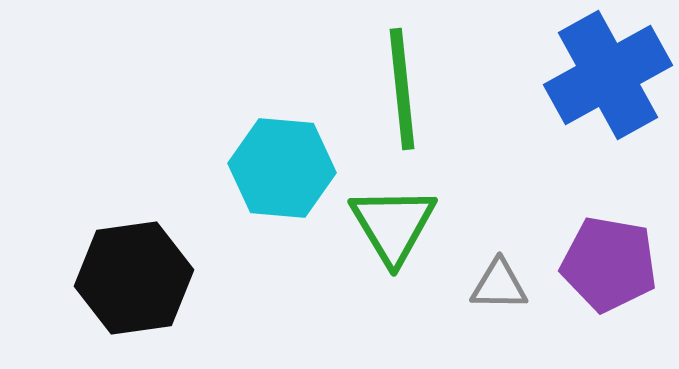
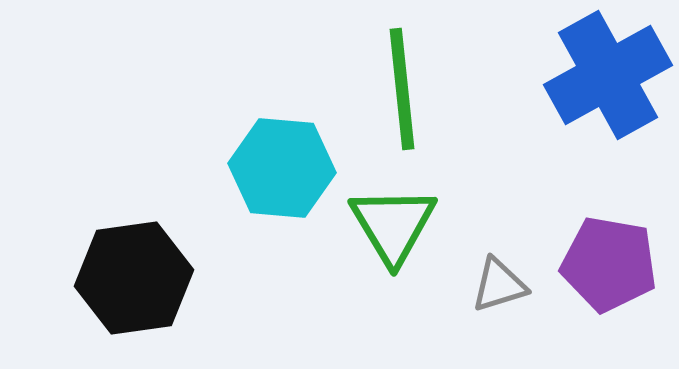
gray triangle: rotated 18 degrees counterclockwise
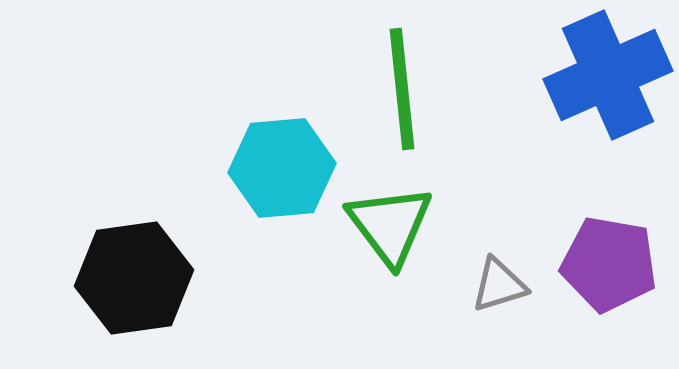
blue cross: rotated 5 degrees clockwise
cyan hexagon: rotated 10 degrees counterclockwise
green triangle: moved 3 px left; rotated 6 degrees counterclockwise
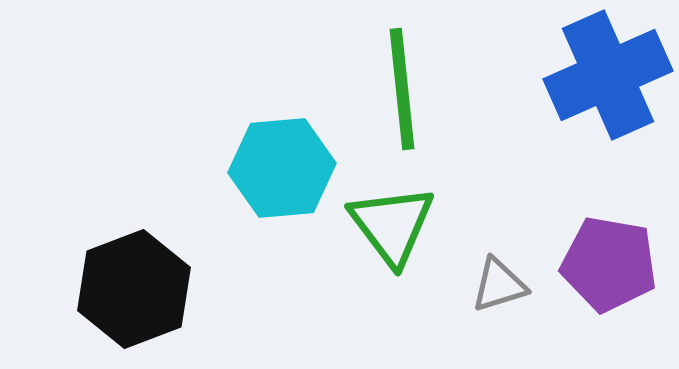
green triangle: moved 2 px right
black hexagon: moved 11 px down; rotated 13 degrees counterclockwise
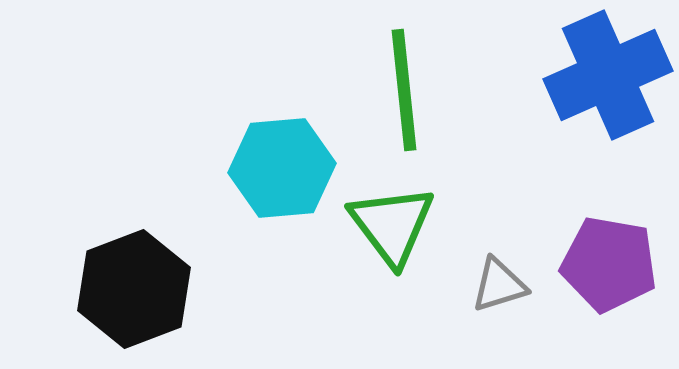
green line: moved 2 px right, 1 px down
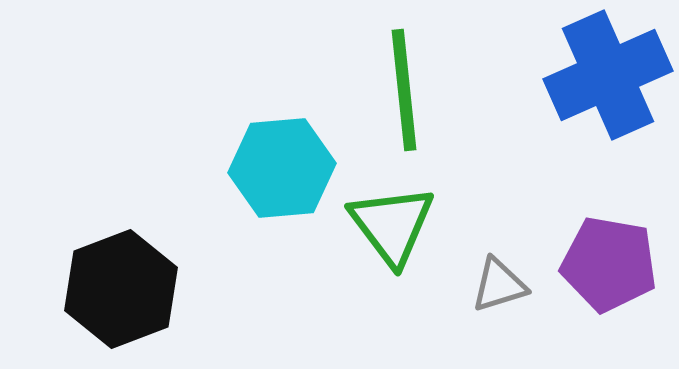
black hexagon: moved 13 px left
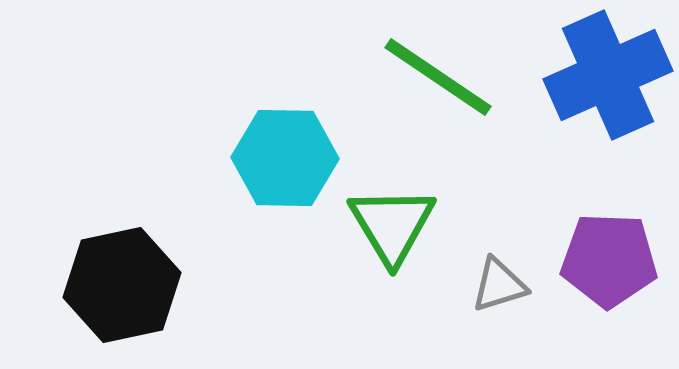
green line: moved 34 px right, 13 px up; rotated 50 degrees counterclockwise
cyan hexagon: moved 3 px right, 10 px up; rotated 6 degrees clockwise
green triangle: rotated 6 degrees clockwise
purple pentagon: moved 4 px up; rotated 8 degrees counterclockwise
black hexagon: moved 1 px right, 4 px up; rotated 9 degrees clockwise
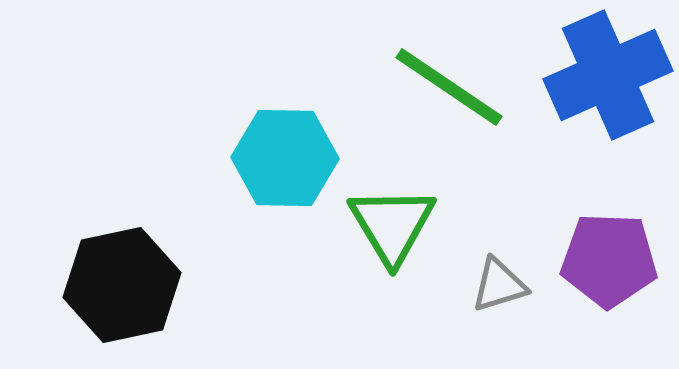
green line: moved 11 px right, 10 px down
